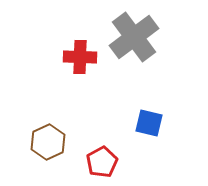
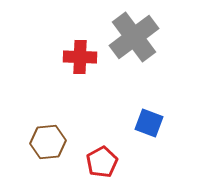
blue square: rotated 8 degrees clockwise
brown hexagon: rotated 20 degrees clockwise
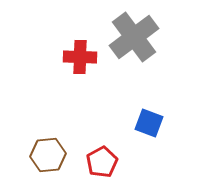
brown hexagon: moved 13 px down
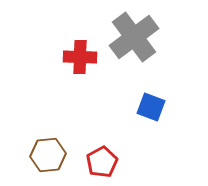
blue square: moved 2 px right, 16 px up
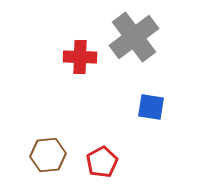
blue square: rotated 12 degrees counterclockwise
